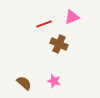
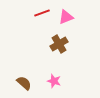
pink triangle: moved 6 px left
red line: moved 2 px left, 11 px up
brown cross: rotated 36 degrees clockwise
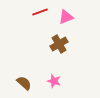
red line: moved 2 px left, 1 px up
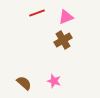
red line: moved 3 px left, 1 px down
brown cross: moved 4 px right, 4 px up
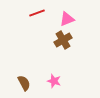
pink triangle: moved 1 px right, 2 px down
brown semicircle: rotated 21 degrees clockwise
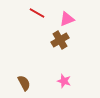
red line: rotated 49 degrees clockwise
brown cross: moved 3 px left
pink star: moved 10 px right
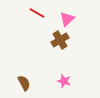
pink triangle: rotated 21 degrees counterclockwise
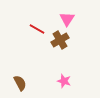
red line: moved 16 px down
pink triangle: rotated 14 degrees counterclockwise
brown semicircle: moved 4 px left
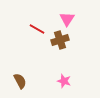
brown cross: rotated 12 degrees clockwise
brown semicircle: moved 2 px up
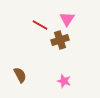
red line: moved 3 px right, 4 px up
brown semicircle: moved 6 px up
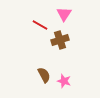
pink triangle: moved 3 px left, 5 px up
brown semicircle: moved 24 px right
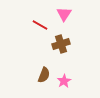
brown cross: moved 1 px right, 4 px down
brown semicircle: rotated 49 degrees clockwise
pink star: rotated 24 degrees clockwise
